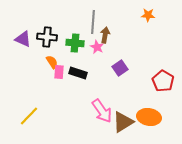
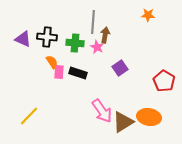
red pentagon: moved 1 px right
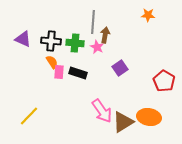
black cross: moved 4 px right, 4 px down
